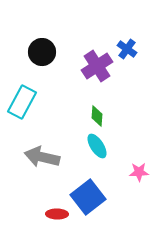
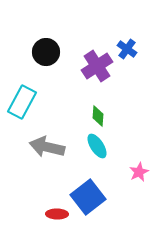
black circle: moved 4 px right
green diamond: moved 1 px right
gray arrow: moved 5 px right, 10 px up
pink star: rotated 24 degrees counterclockwise
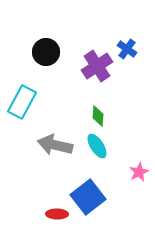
gray arrow: moved 8 px right, 2 px up
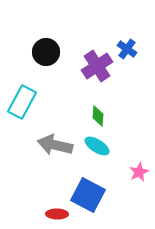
cyan ellipse: rotated 25 degrees counterclockwise
blue square: moved 2 px up; rotated 24 degrees counterclockwise
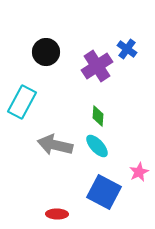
cyan ellipse: rotated 15 degrees clockwise
blue square: moved 16 px right, 3 px up
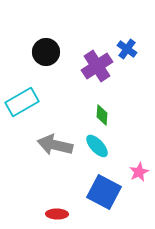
cyan rectangle: rotated 32 degrees clockwise
green diamond: moved 4 px right, 1 px up
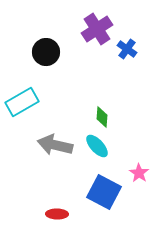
purple cross: moved 37 px up
green diamond: moved 2 px down
pink star: moved 1 px down; rotated 12 degrees counterclockwise
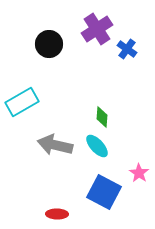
black circle: moved 3 px right, 8 px up
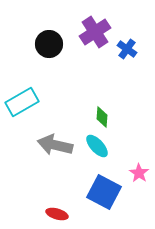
purple cross: moved 2 px left, 3 px down
red ellipse: rotated 15 degrees clockwise
